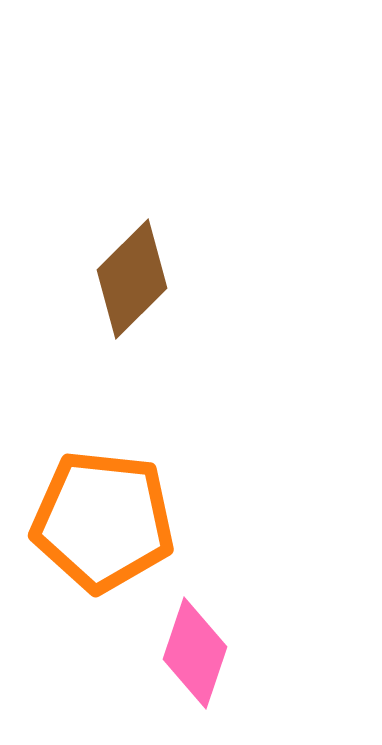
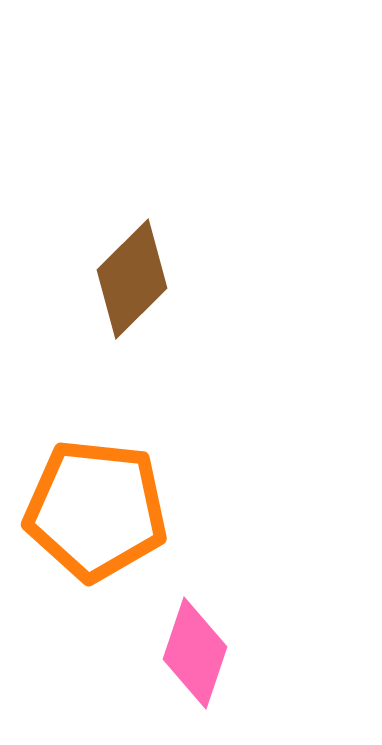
orange pentagon: moved 7 px left, 11 px up
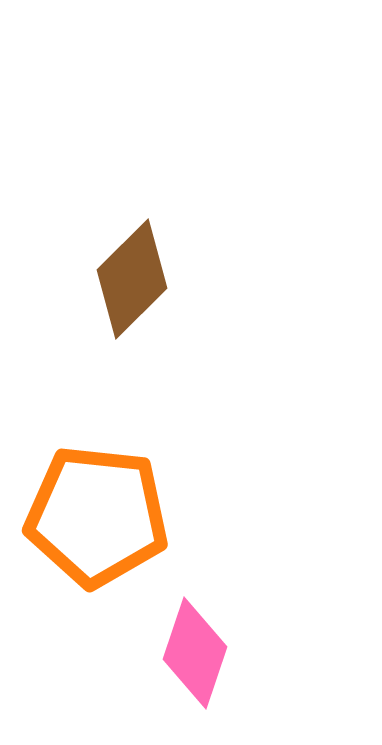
orange pentagon: moved 1 px right, 6 px down
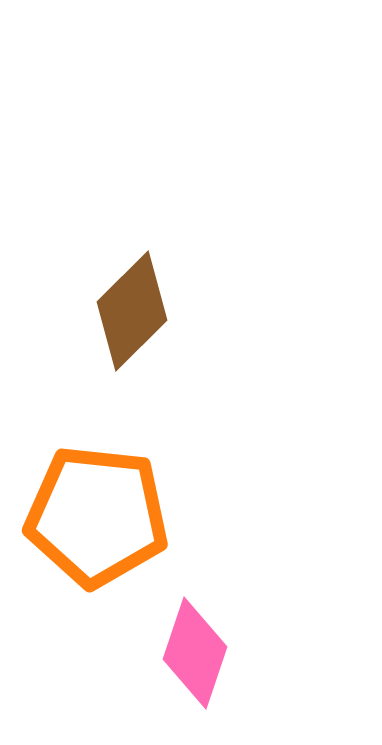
brown diamond: moved 32 px down
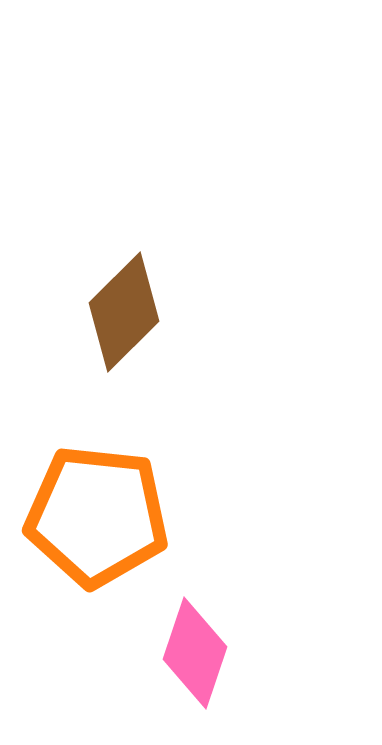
brown diamond: moved 8 px left, 1 px down
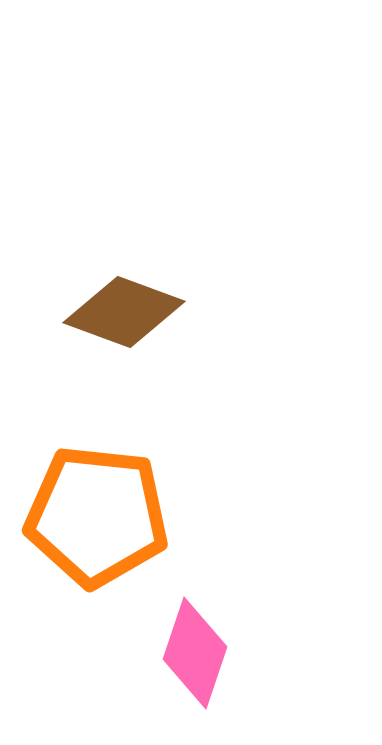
brown diamond: rotated 65 degrees clockwise
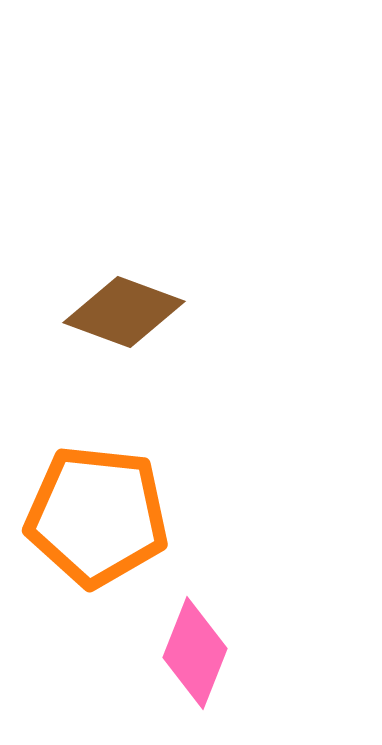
pink diamond: rotated 3 degrees clockwise
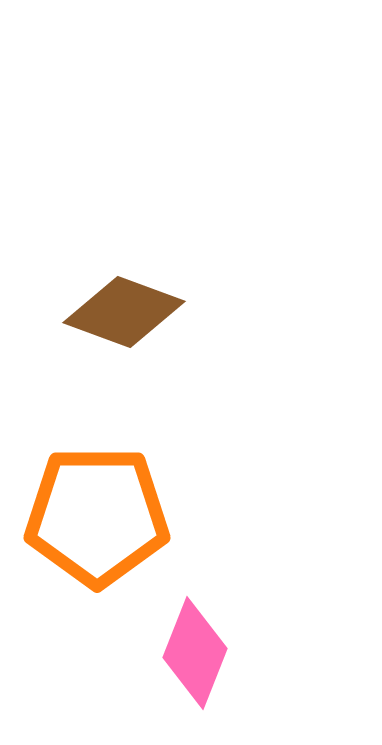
orange pentagon: rotated 6 degrees counterclockwise
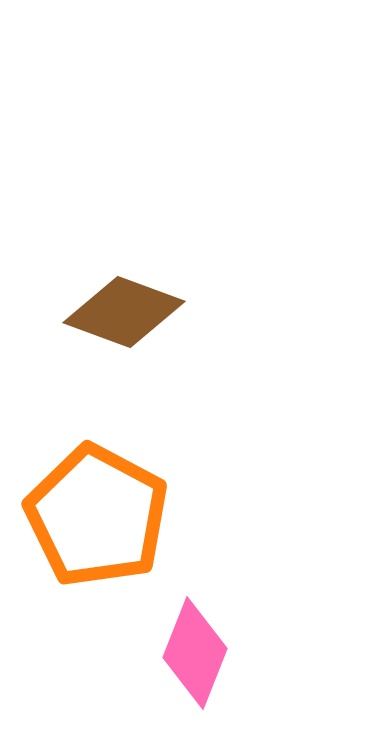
orange pentagon: rotated 28 degrees clockwise
